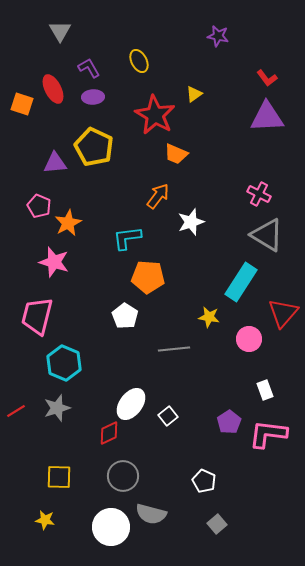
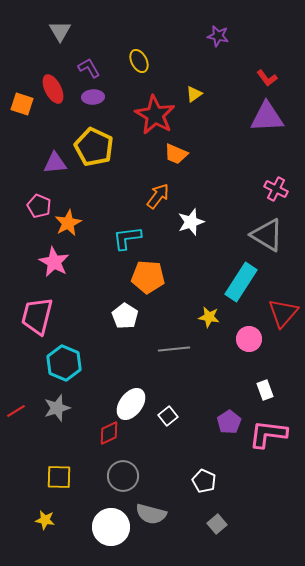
pink cross at (259, 194): moved 17 px right, 5 px up
pink star at (54, 262): rotated 12 degrees clockwise
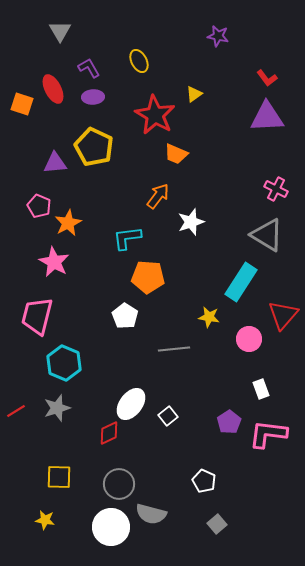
red triangle at (283, 313): moved 2 px down
white rectangle at (265, 390): moved 4 px left, 1 px up
gray circle at (123, 476): moved 4 px left, 8 px down
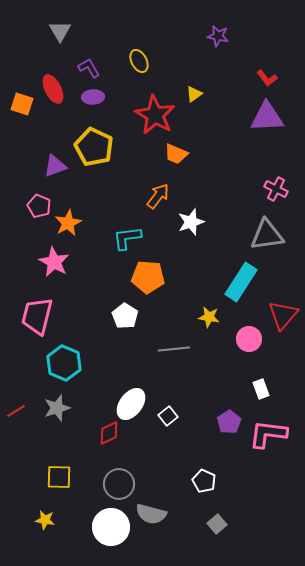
purple triangle at (55, 163): moved 3 px down; rotated 15 degrees counterclockwise
gray triangle at (267, 235): rotated 39 degrees counterclockwise
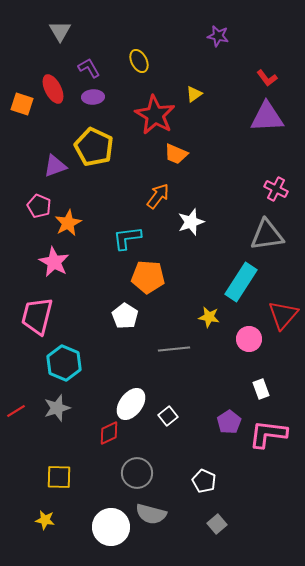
gray circle at (119, 484): moved 18 px right, 11 px up
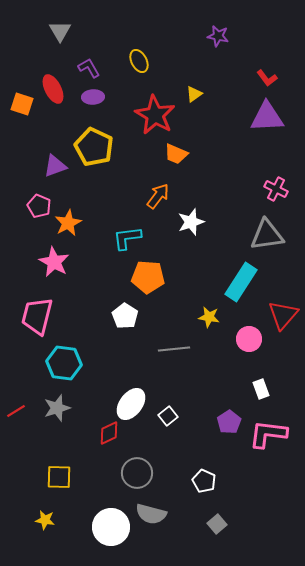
cyan hexagon at (64, 363): rotated 16 degrees counterclockwise
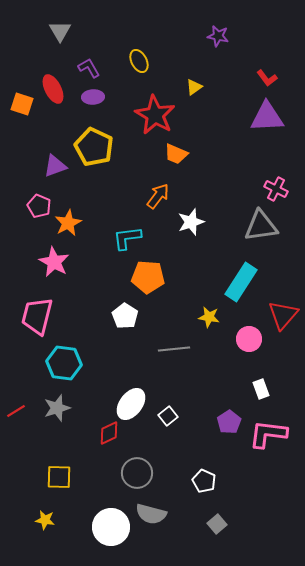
yellow triangle at (194, 94): moved 7 px up
gray triangle at (267, 235): moved 6 px left, 9 px up
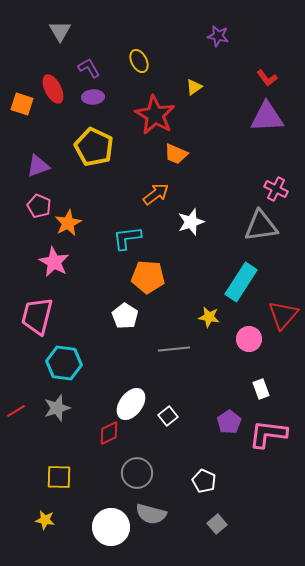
purple triangle at (55, 166): moved 17 px left
orange arrow at (158, 196): moved 2 px left, 2 px up; rotated 16 degrees clockwise
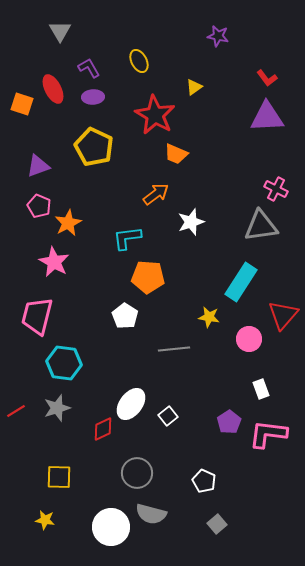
red diamond at (109, 433): moved 6 px left, 4 px up
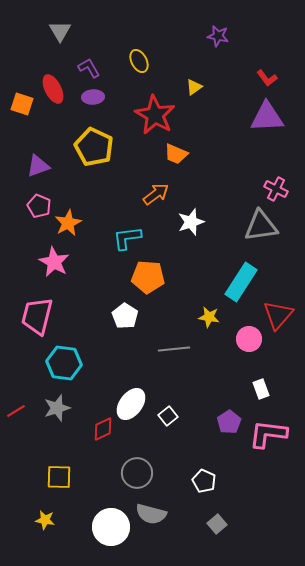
red triangle at (283, 315): moved 5 px left
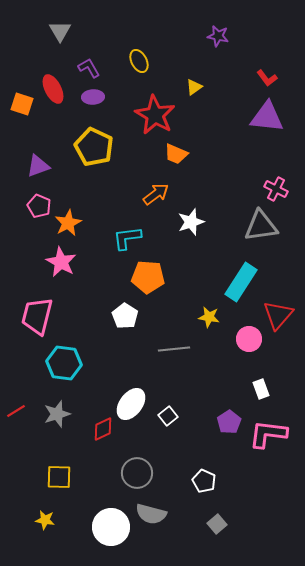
purple triangle at (267, 117): rotated 9 degrees clockwise
pink star at (54, 262): moved 7 px right
gray star at (57, 408): moved 6 px down
